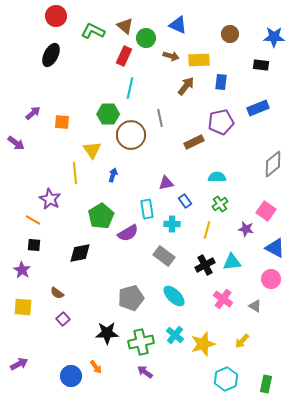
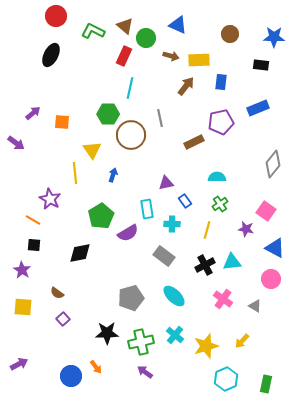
gray diamond at (273, 164): rotated 12 degrees counterclockwise
yellow star at (203, 344): moved 3 px right, 2 px down
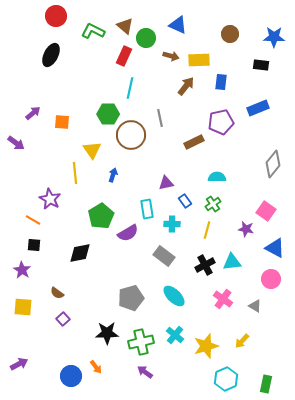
green cross at (220, 204): moved 7 px left
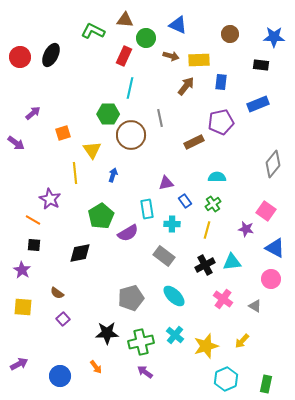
red circle at (56, 16): moved 36 px left, 41 px down
brown triangle at (125, 26): moved 6 px up; rotated 36 degrees counterclockwise
blue rectangle at (258, 108): moved 4 px up
orange square at (62, 122): moved 1 px right, 11 px down; rotated 21 degrees counterclockwise
blue circle at (71, 376): moved 11 px left
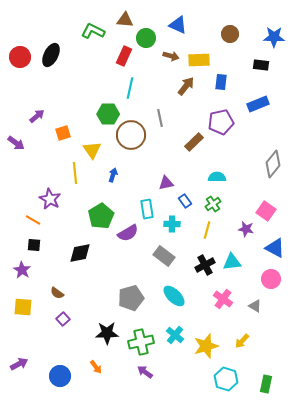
purple arrow at (33, 113): moved 4 px right, 3 px down
brown rectangle at (194, 142): rotated 18 degrees counterclockwise
cyan hexagon at (226, 379): rotated 20 degrees counterclockwise
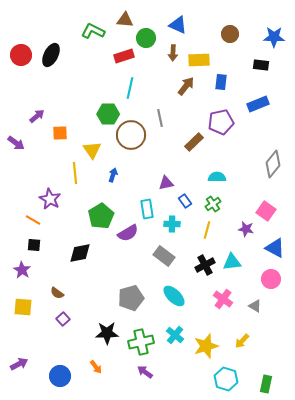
red rectangle at (124, 56): rotated 48 degrees clockwise
brown arrow at (171, 56): moved 2 px right, 3 px up; rotated 77 degrees clockwise
red circle at (20, 57): moved 1 px right, 2 px up
orange square at (63, 133): moved 3 px left; rotated 14 degrees clockwise
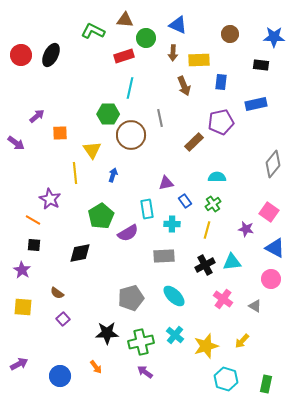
brown arrow at (186, 86): moved 2 px left; rotated 120 degrees clockwise
blue rectangle at (258, 104): moved 2 px left; rotated 10 degrees clockwise
pink square at (266, 211): moved 3 px right, 1 px down
gray rectangle at (164, 256): rotated 40 degrees counterclockwise
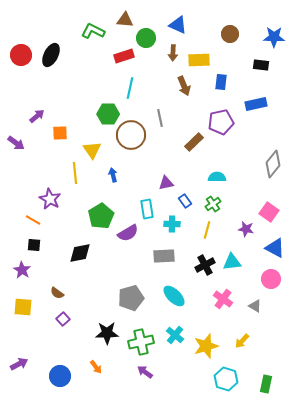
blue arrow at (113, 175): rotated 32 degrees counterclockwise
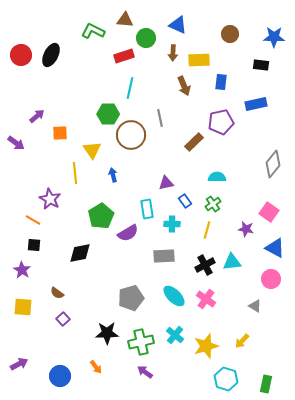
pink cross at (223, 299): moved 17 px left
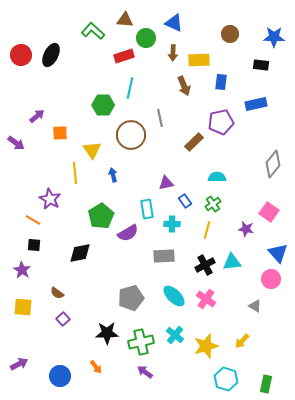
blue triangle at (178, 25): moved 4 px left, 2 px up
green L-shape at (93, 31): rotated 15 degrees clockwise
green hexagon at (108, 114): moved 5 px left, 9 px up
blue triangle at (275, 248): moved 3 px right, 5 px down; rotated 20 degrees clockwise
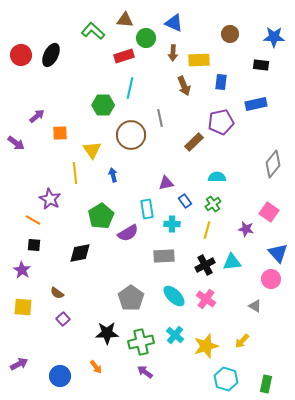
gray pentagon at (131, 298): rotated 20 degrees counterclockwise
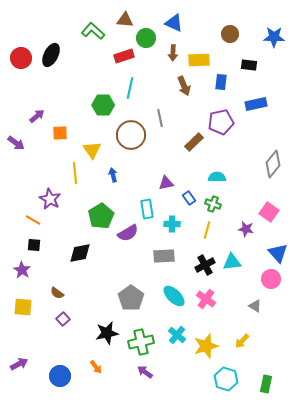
red circle at (21, 55): moved 3 px down
black rectangle at (261, 65): moved 12 px left
blue rectangle at (185, 201): moved 4 px right, 3 px up
green cross at (213, 204): rotated 35 degrees counterclockwise
black star at (107, 333): rotated 10 degrees counterclockwise
cyan cross at (175, 335): moved 2 px right
